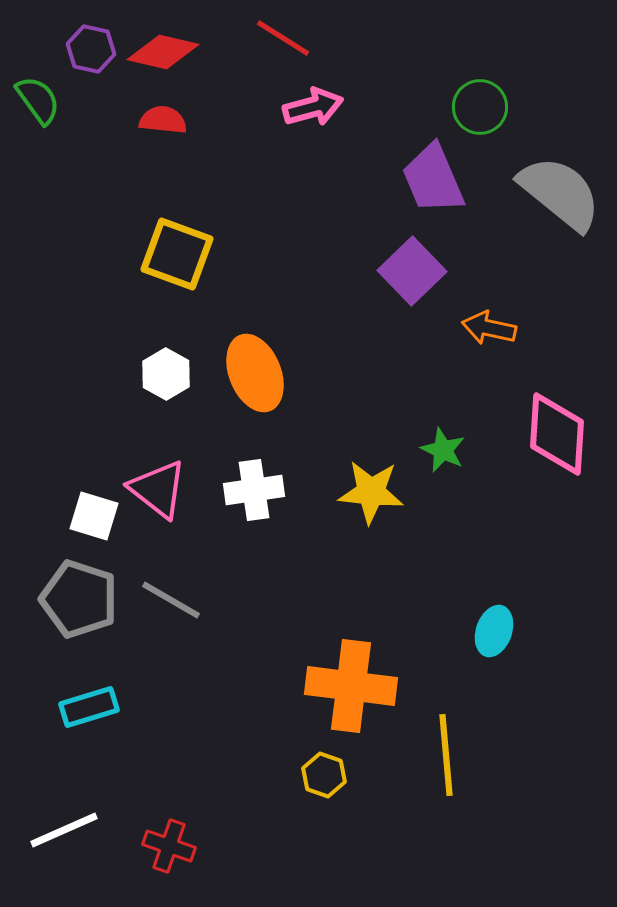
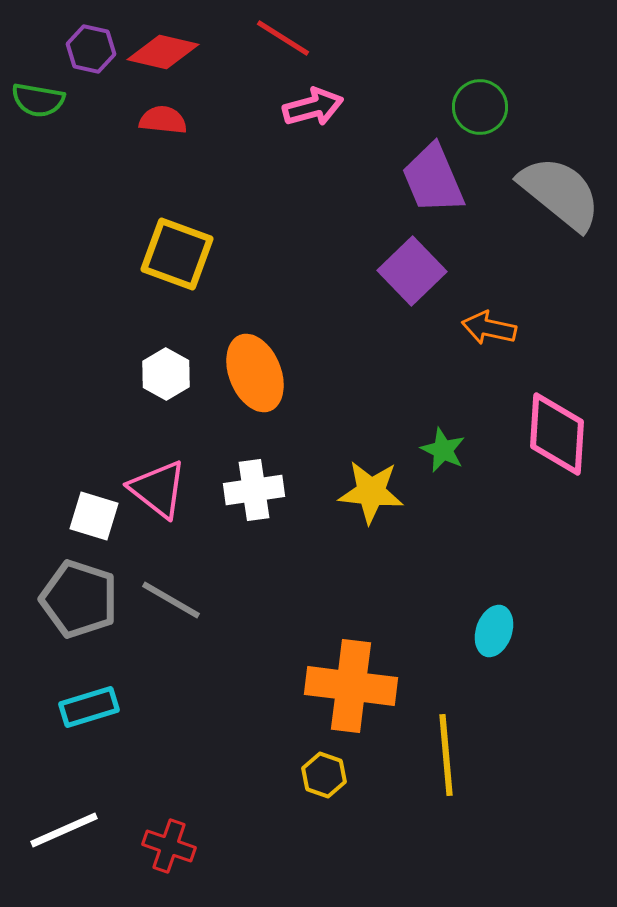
green semicircle: rotated 136 degrees clockwise
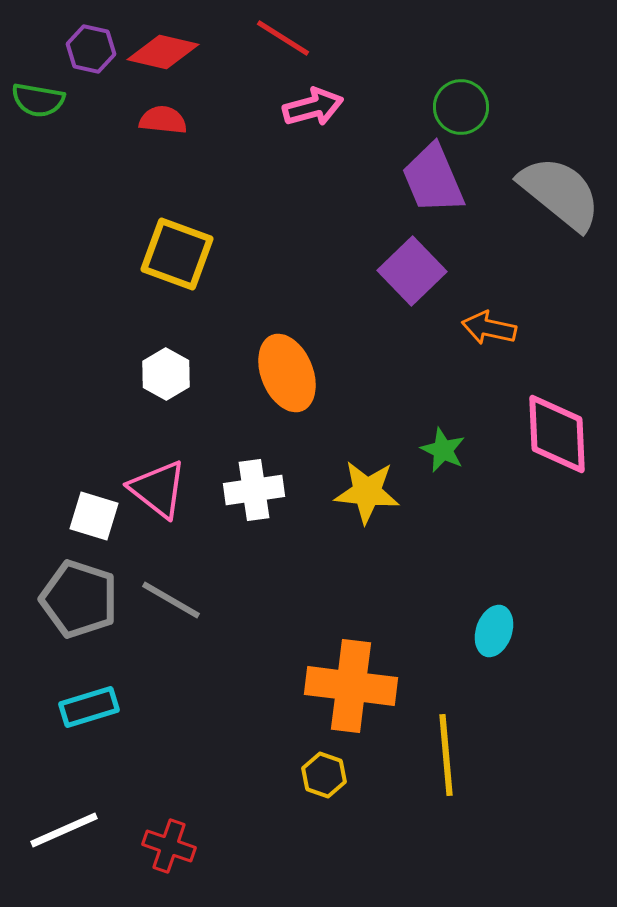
green circle: moved 19 px left
orange ellipse: moved 32 px right
pink diamond: rotated 6 degrees counterclockwise
yellow star: moved 4 px left
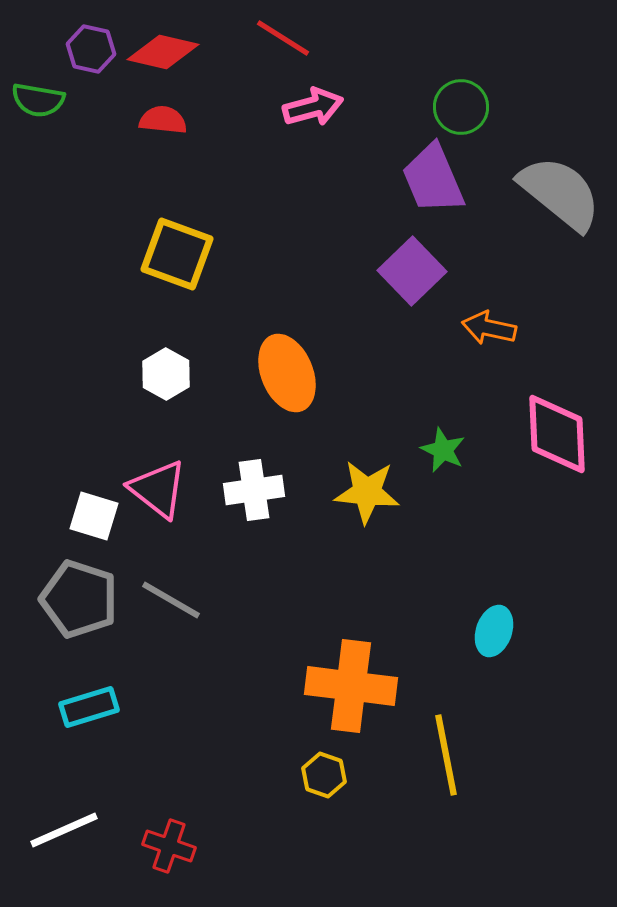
yellow line: rotated 6 degrees counterclockwise
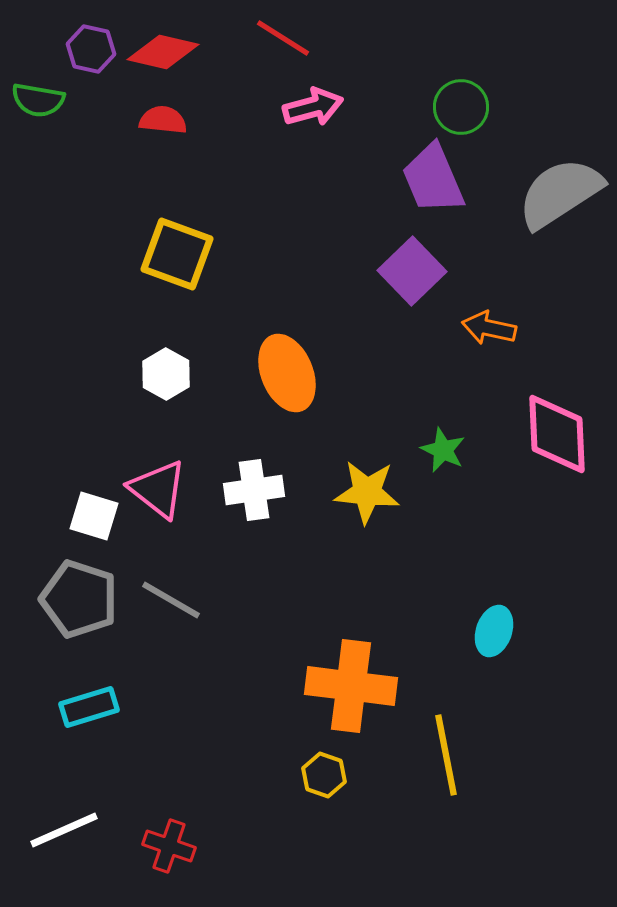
gray semicircle: rotated 72 degrees counterclockwise
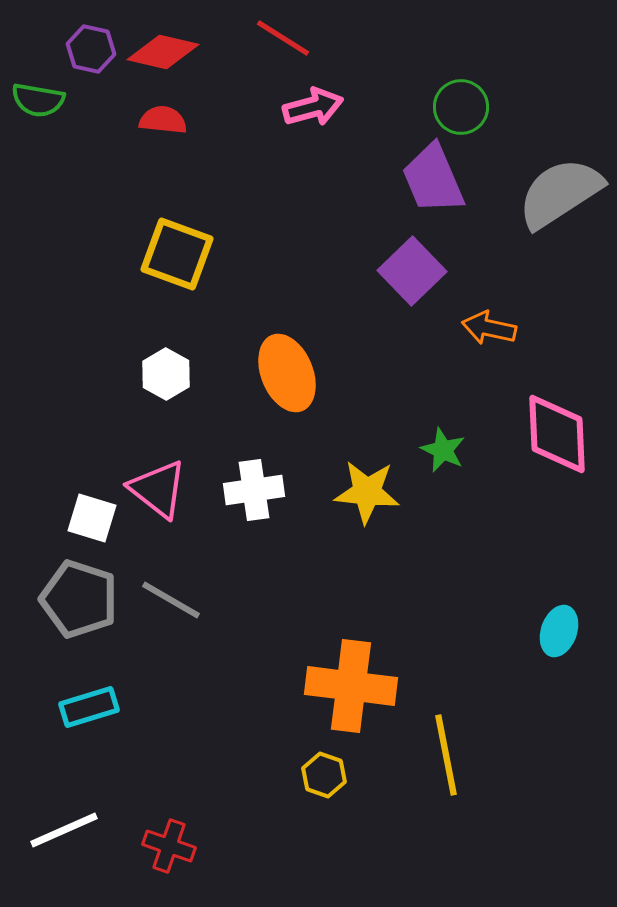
white square: moved 2 px left, 2 px down
cyan ellipse: moved 65 px right
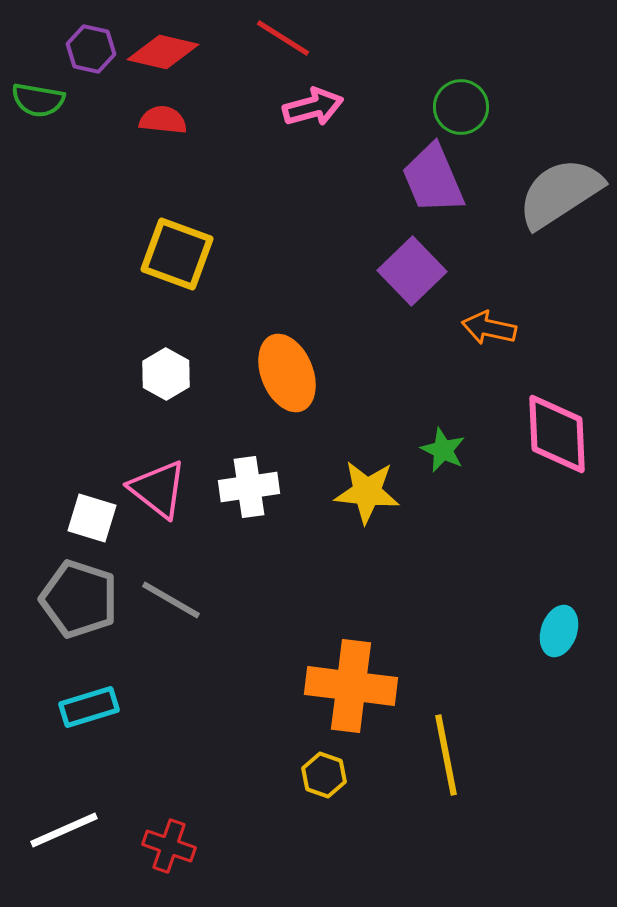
white cross: moved 5 px left, 3 px up
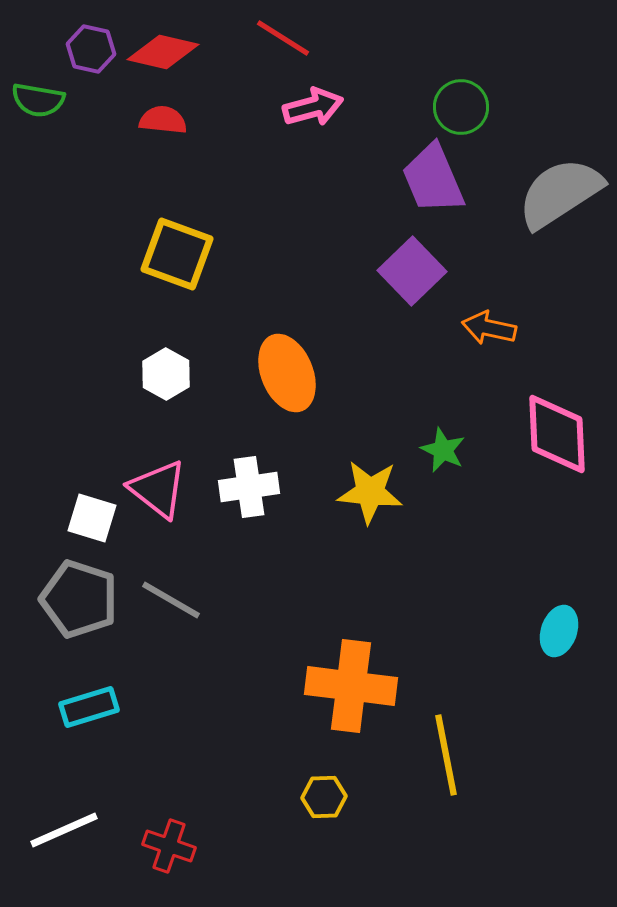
yellow star: moved 3 px right
yellow hexagon: moved 22 px down; rotated 21 degrees counterclockwise
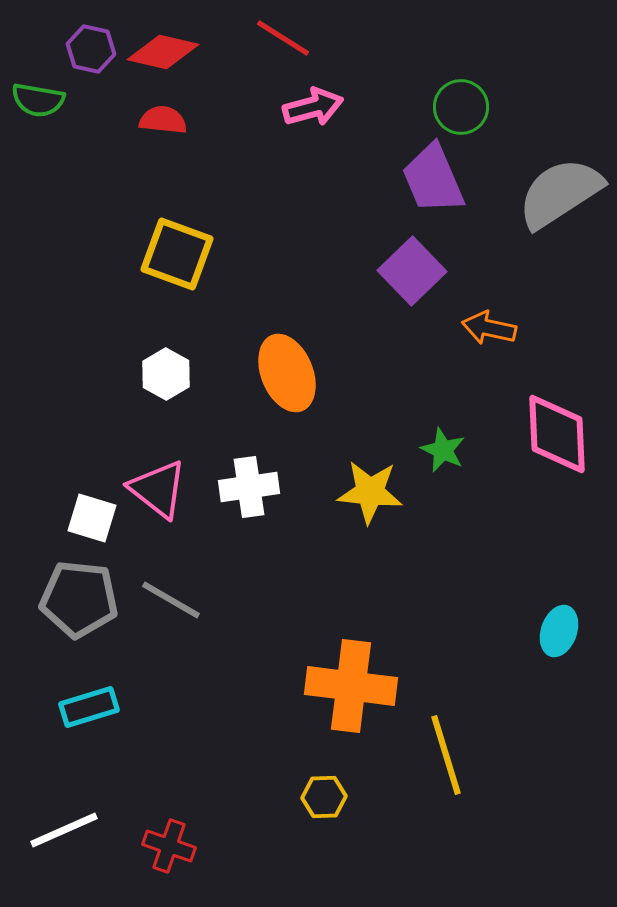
gray pentagon: rotated 12 degrees counterclockwise
yellow line: rotated 6 degrees counterclockwise
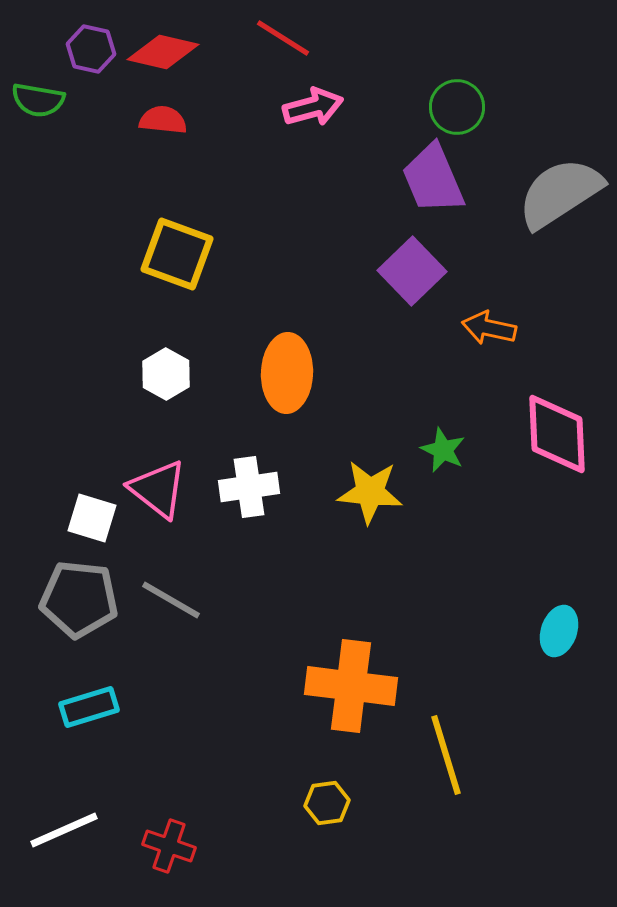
green circle: moved 4 px left
orange ellipse: rotated 24 degrees clockwise
yellow hexagon: moved 3 px right, 6 px down; rotated 6 degrees counterclockwise
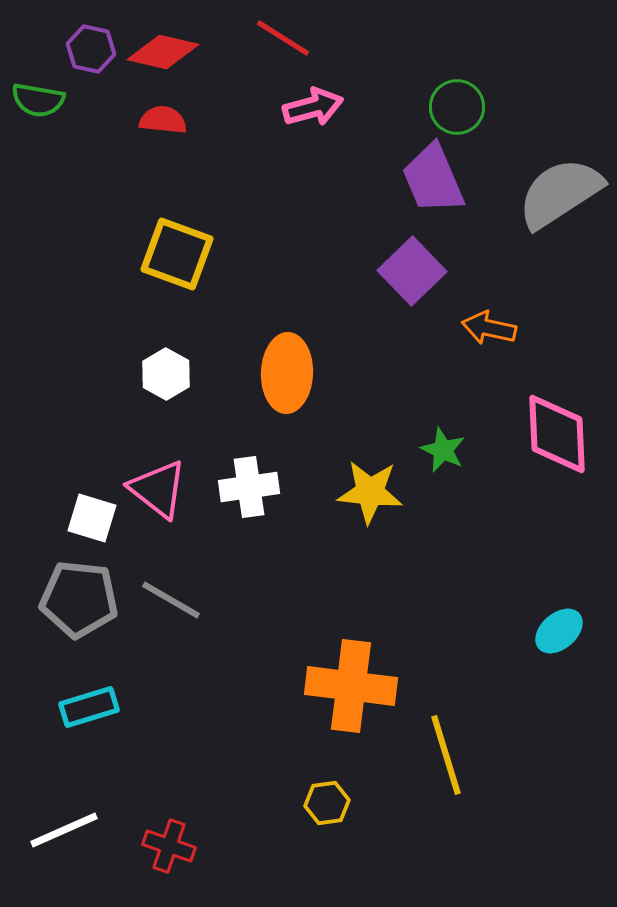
cyan ellipse: rotated 30 degrees clockwise
